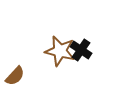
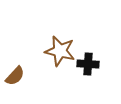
black cross: moved 7 px right, 14 px down; rotated 30 degrees counterclockwise
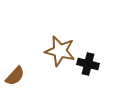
black cross: rotated 10 degrees clockwise
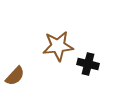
brown star: moved 2 px left, 5 px up; rotated 20 degrees counterclockwise
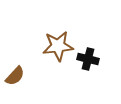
black cross: moved 5 px up
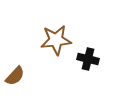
brown star: moved 2 px left, 6 px up
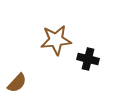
brown semicircle: moved 2 px right, 7 px down
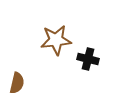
brown semicircle: rotated 30 degrees counterclockwise
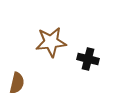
brown star: moved 5 px left, 2 px down
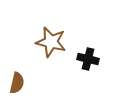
brown star: rotated 20 degrees clockwise
